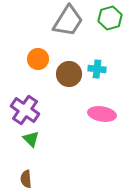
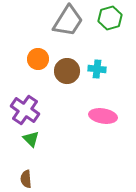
brown circle: moved 2 px left, 3 px up
pink ellipse: moved 1 px right, 2 px down
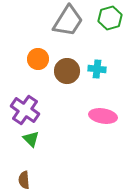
brown semicircle: moved 2 px left, 1 px down
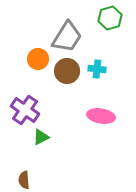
gray trapezoid: moved 1 px left, 16 px down
pink ellipse: moved 2 px left
green triangle: moved 10 px right, 2 px up; rotated 48 degrees clockwise
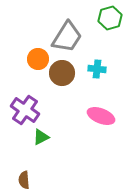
brown circle: moved 5 px left, 2 px down
pink ellipse: rotated 12 degrees clockwise
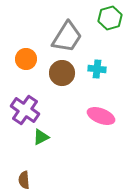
orange circle: moved 12 px left
